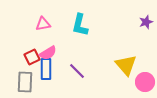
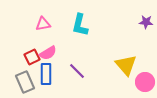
purple star: rotated 24 degrees clockwise
blue rectangle: moved 5 px down
gray rectangle: rotated 25 degrees counterclockwise
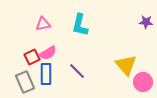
pink circle: moved 2 px left
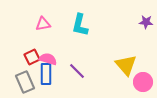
pink semicircle: moved 6 px down; rotated 132 degrees counterclockwise
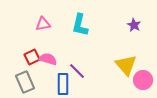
purple star: moved 12 px left, 3 px down; rotated 24 degrees clockwise
blue rectangle: moved 17 px right, 10 px down
pink circle: moved 2 px up
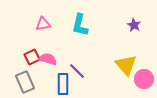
pink circle: moved 1 px right, 1 px up
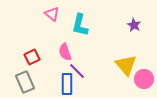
pink triangle: moved 9 px right, 10 px up; rotated 49 degrees clockwise
pink semicircle: moved 17 px right, 7 px up; rotated 126 degrees counterclockwise
blue rectangle: moved 4 px right
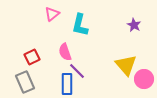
pink triangle: rotated 42 degrees clockwise
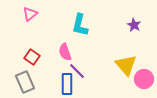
pink triangle: moved 22 px left
red square: rotated 28 degrees counterclockwise
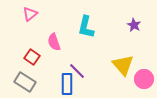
cyan L-shape: moved 6 px right, 2 px down
pink semicircle: moved 11 px left, 10 px up
yellow triangle: moved 3 px left
gray rectangle: rotated 35 degrees counterclockwise
